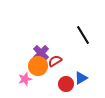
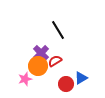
black line: moved 25 px left, 5 px up
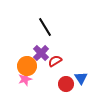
black line: moved 13 px left, 3 px up
orange circle: moved 11 px left
blue triangle: rotated 32 degrees counterclockwise
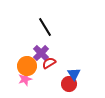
red semicircle: moved 6 px left, 2 px down
blue triangle: moved 7 px left, 4 px up
red circle: moved 3 px right
